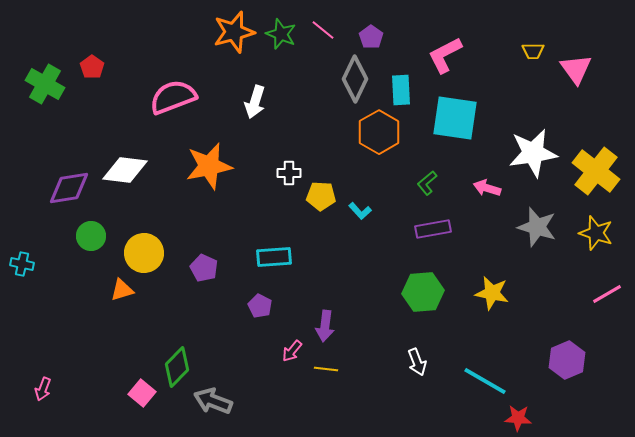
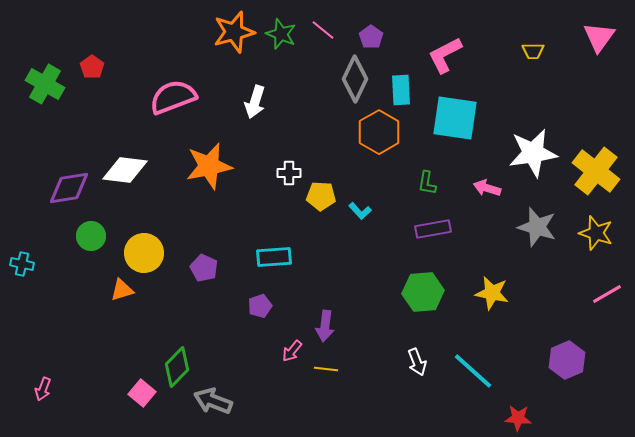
pink triangle at (576, 69): moved 23 px right, 32 px up; rotated 12 degrees clockwise
green L-shape at (427, 183): rotated 40 degrees counterclockwise
purple pentagon at (260, 306): rotated 25 degrees clockwise
cyan line at (485, 381): moved 12 px left, 10 px up; rotated 12 degrees clockwise
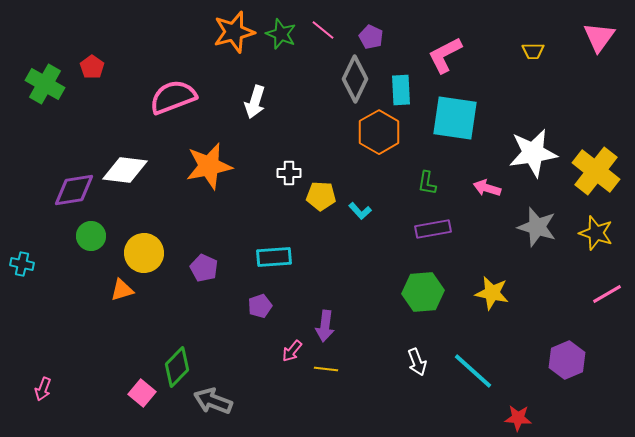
purple pentagon at (371, 37): rotated 10 degrees counterclockwise
purple diamond at (69, 188): moved 5 px right, 2 px down
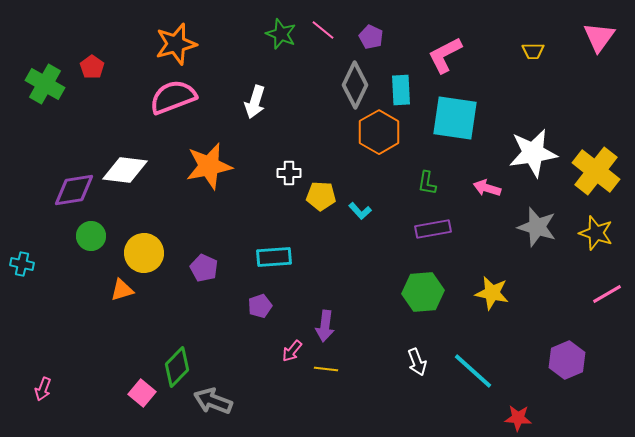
orange star at (234, 32): moved 58 px left, 12 px down
gray diamond at (355, 79): moved 6 px down
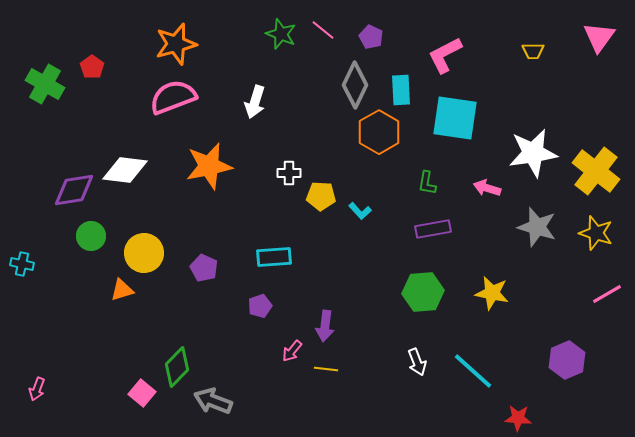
pink arrow at (43, 389): moved 6 px left
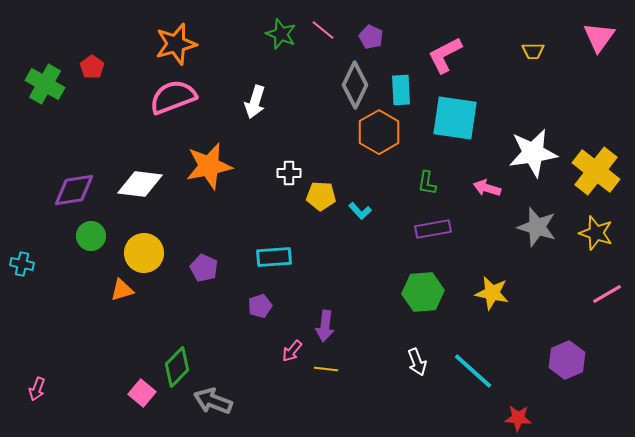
white diamond at (125, 170): moved 15 px right, 14 px down
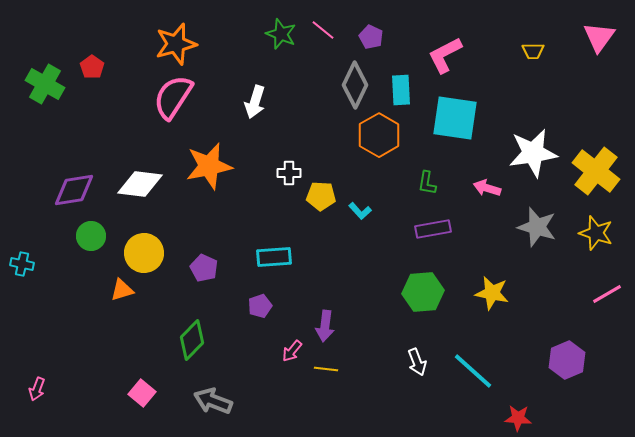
pink semicircle at (173, 97): rotated 36 degrees counterclockwise
orange hexagon at (379, 132): moved 3 px down
green diamond at (177, 367): moved 15 px right, 27 px up
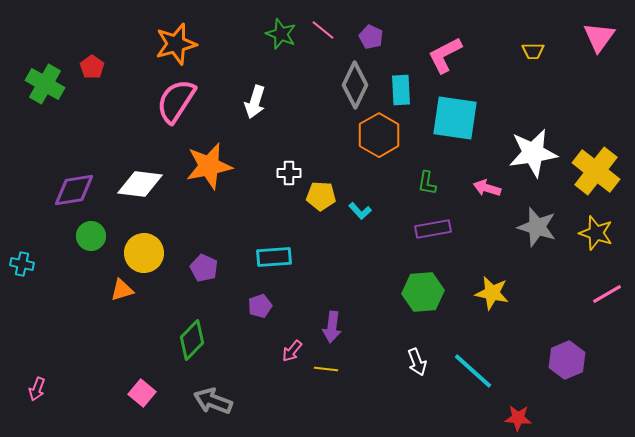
pink semicircle at (173, 97): moved 3 px right, 4 px down
purple arrow at (325, 326): moved 7 px right, 1 px down
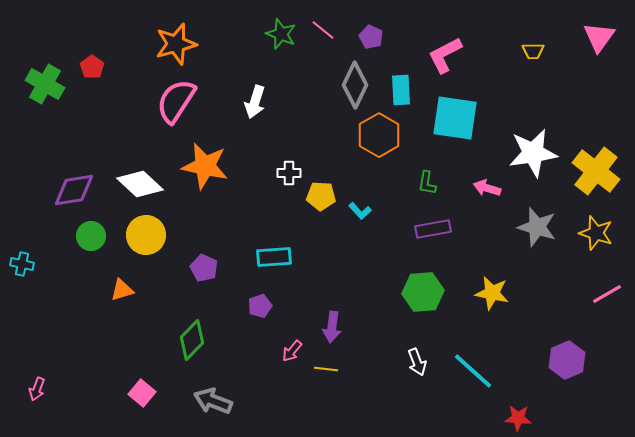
orange star at (209, 166): moved 4 px left; rotated 24 degrees clockwise
white diamond at (140, 184): rotated 36 degrees clockwise
yellow circle at (144, 253): moved 2 px right, 18 px up
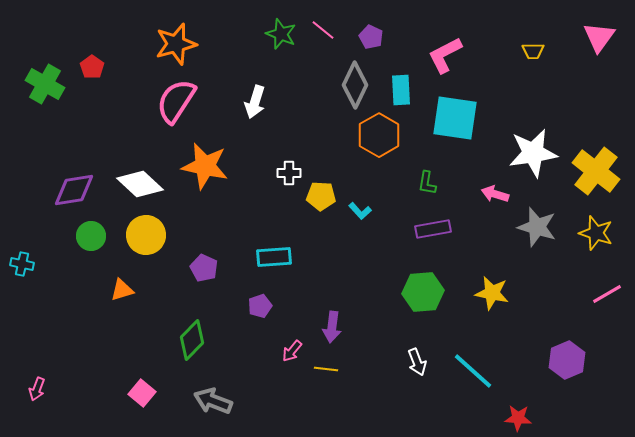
pink arrow at (487, 188): moved 8 px right, 6 px down
